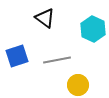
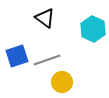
gray line: moved 10 px left; rotated 8 degrees counterclockwise
yellow circle: moved 16 px left, 3 px up
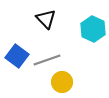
black triangle: moved 1 px right, 1 px down; rotated 10 degrees clockwise
blue square: rotated 35 degrees counterclockwise
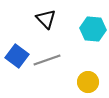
cyan hexagon: rotated 20 degrees counterclockwise
yellow circle: moved 26 px right
